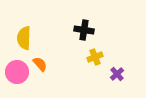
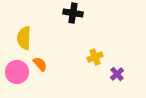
black cross: moved 11 px left, 17 px up
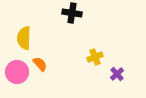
black cross: moved 1 px left
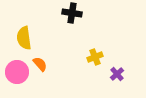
yellow semicircle: rotated 10 degrees counterclockwise
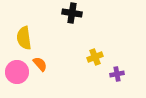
purple cross: rotated 32 degrees clockwise
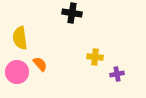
yellow semicircle: moved 4 px left
yellow cross: rotated 28 degrees clockwise
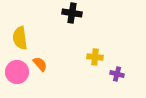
purple cross: rotated 24 degrees clockwise
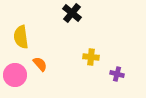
black cross: rotated 30 degrees clockwise
yellow semicircle: moved 1 px right, 1 px up
yellow cross: moved 4 px left
pink circle: moved 2 px left, 3 px down
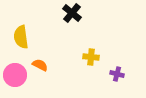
orange semicircle: moved 1 px down; rotated 21 degrees counterclockwise
